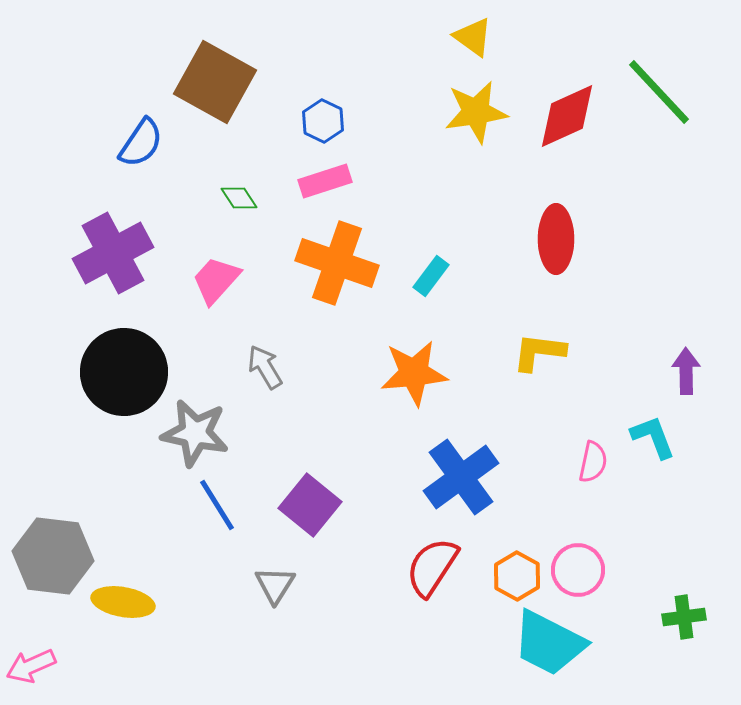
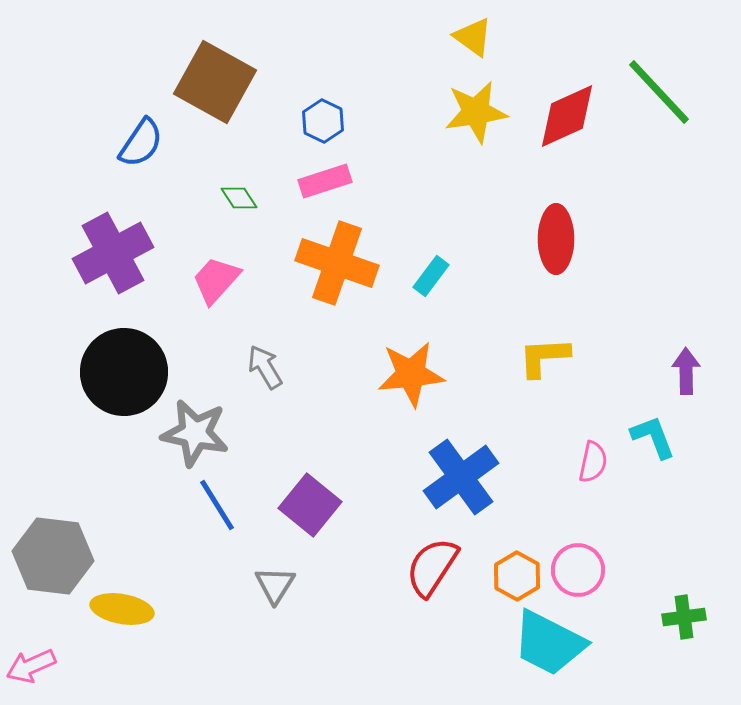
yellow L-shape: moved 5 px right, 5 px down; rotated 10 degrees counterclockwise
orange star: moved 3 px left, 1 px down
yellow ellipse: moved 1 px left, 7 px down
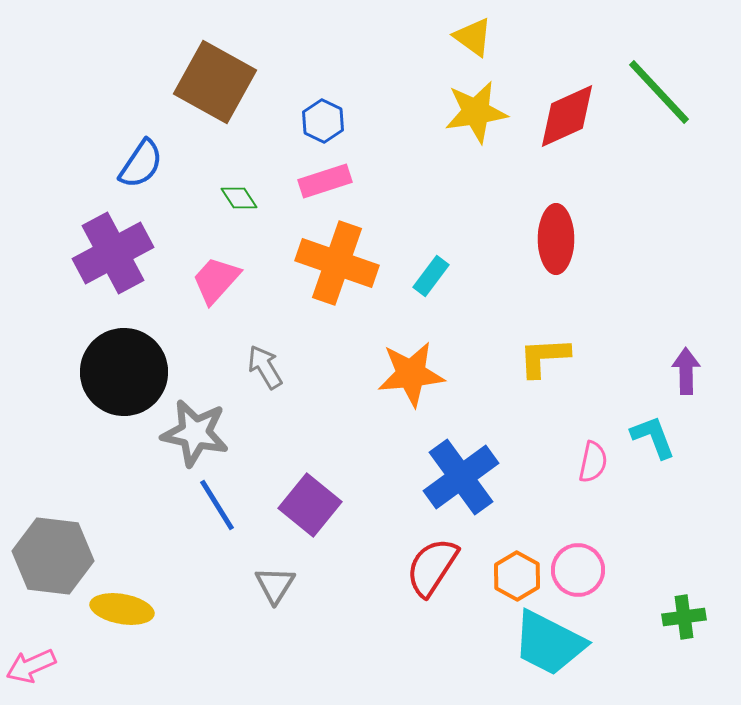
blue semicircle: moved 21 px down
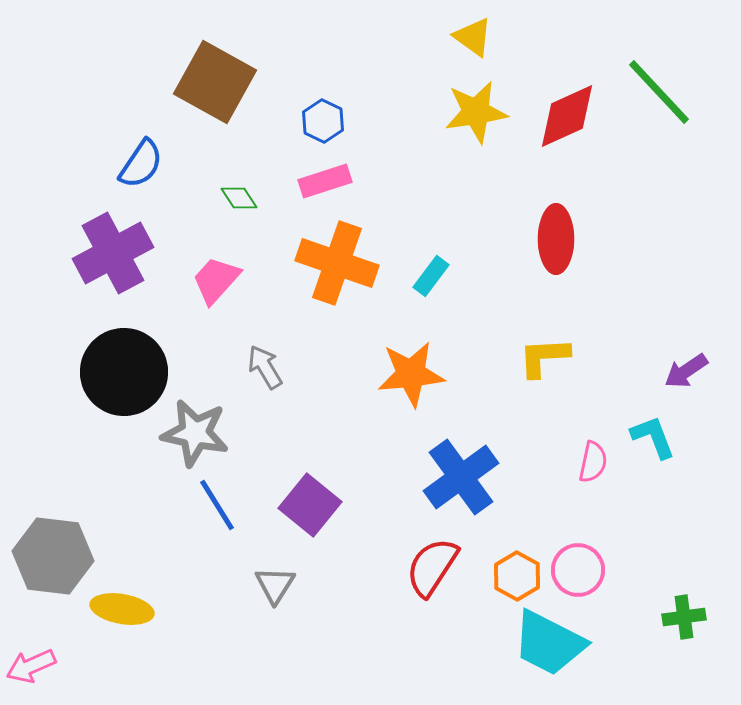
purple arrow: rotated 123 degrees counterclockwise
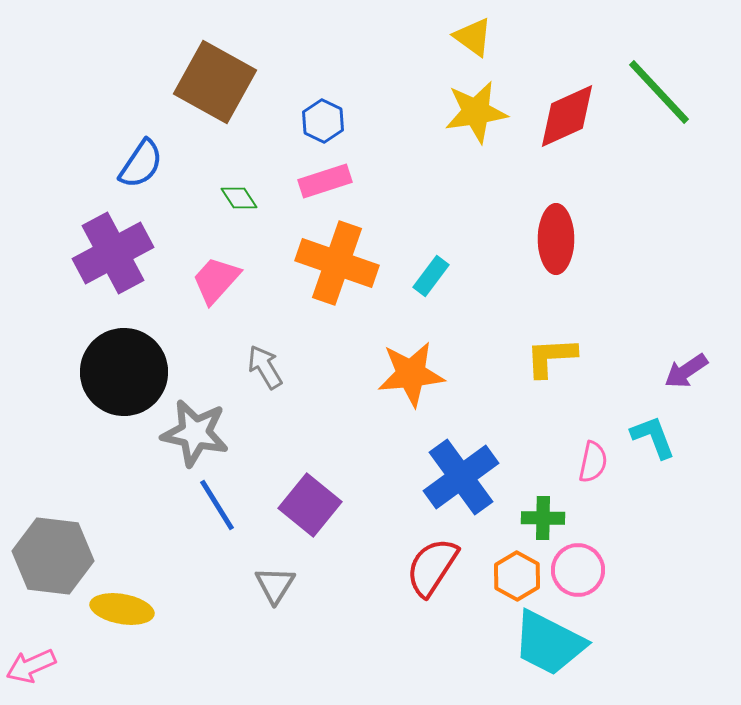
yellow L-shape: moved 7 px right
green cross: moved 141 px left, 99 px up; rotated 9 degrees clockwise
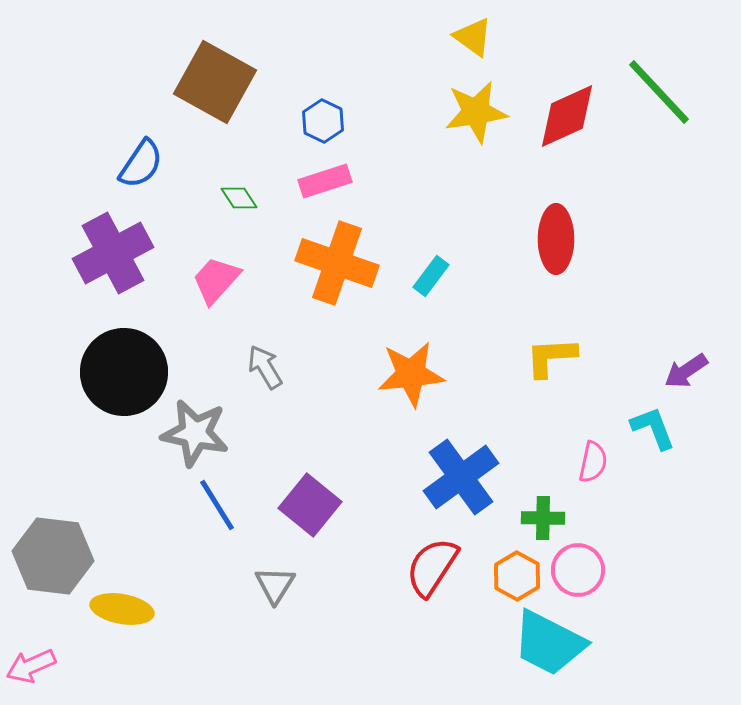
cyan L-shape: moved 9 px up
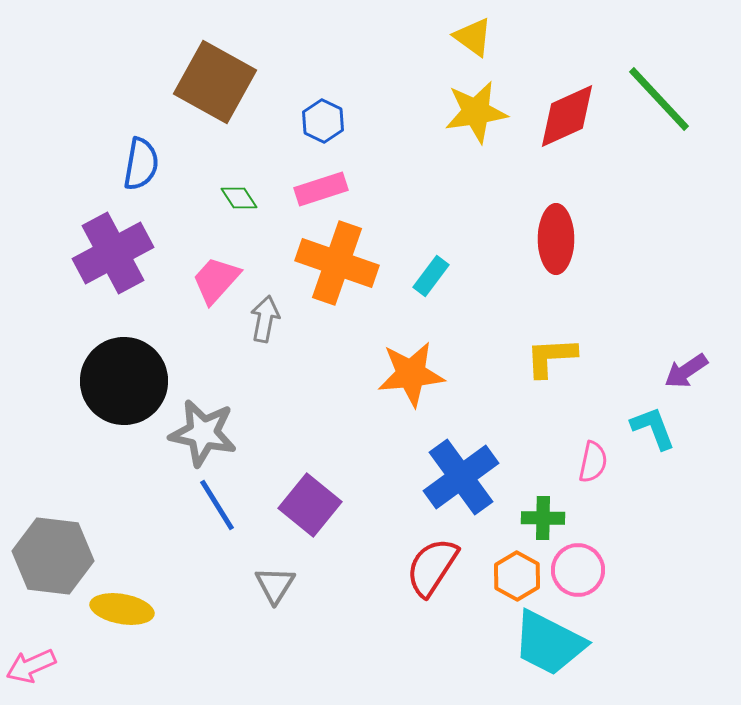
green line: moved 7 px down
blue semicircle: rotated 24 degrees counterclockwise
pink rectangle: moved 4 px left, 8 px down
gray arrow: moved 48 px up; rotated 42 degrees clockwise
black circle: moved 9 px down
gray star: moved 8 px right
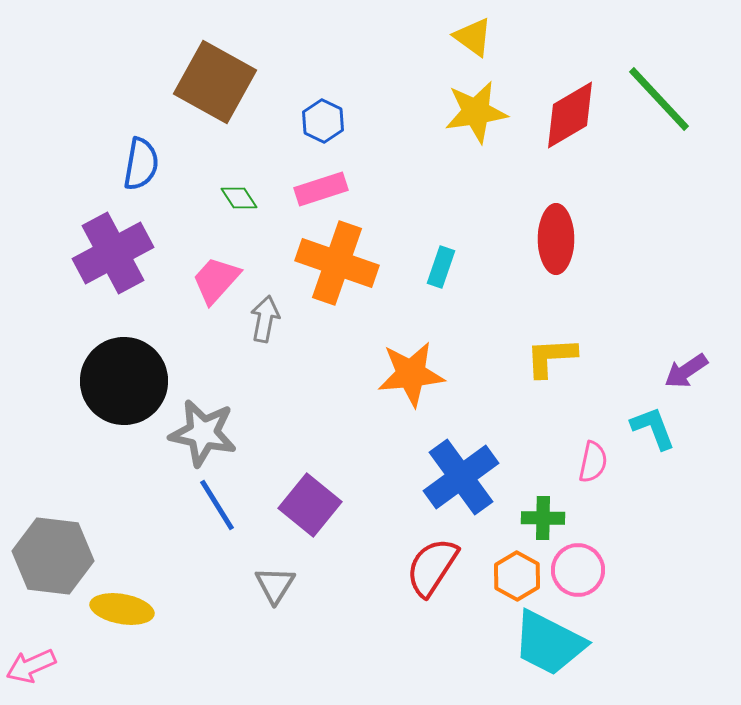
red diamond: moved 3 px right, 1 px up; rotated 6 degrees counterclockwise
cyan rectangle: moved 10 px right, 9 px up; rotated 18 degrees counterclockwise
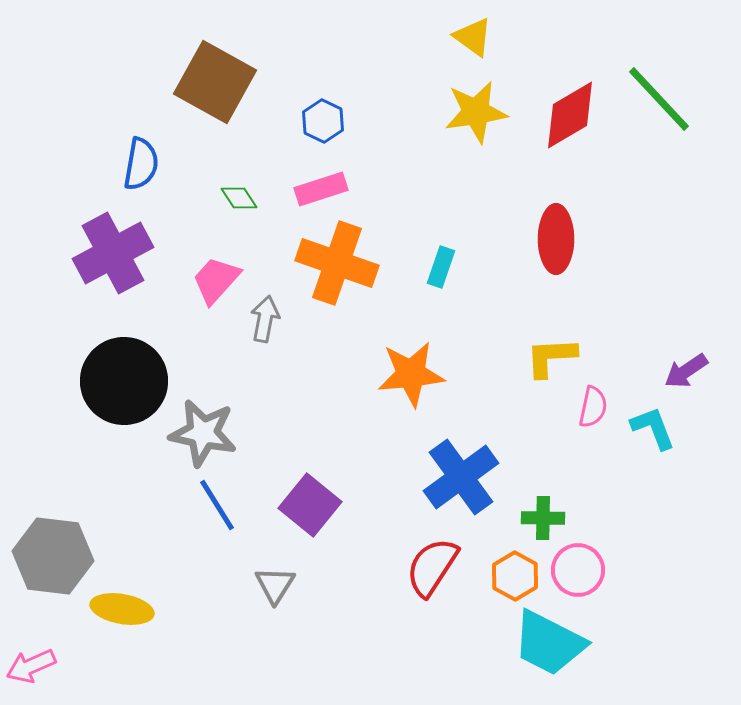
pink semicircle: moved 55 px up
orange hexagon: moved 2 px left
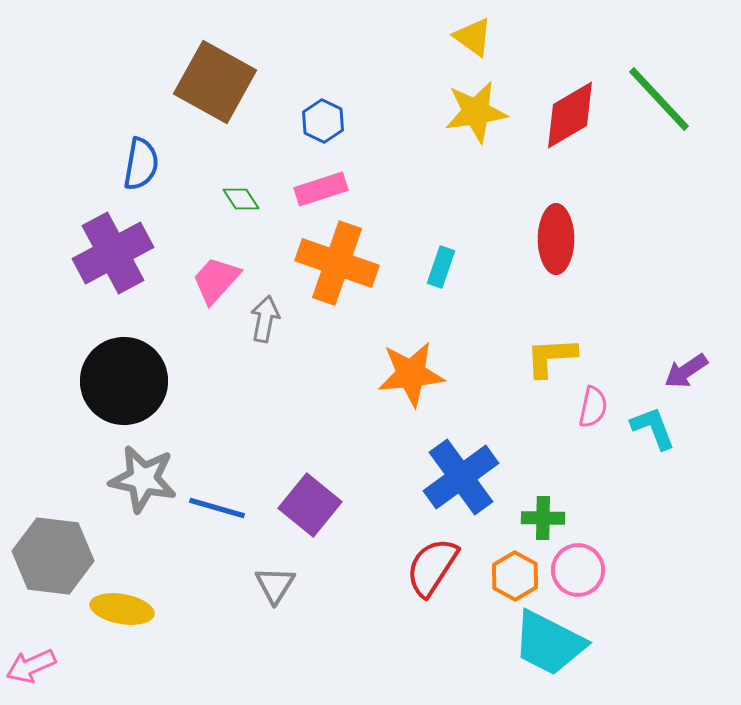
green diamond: moved 2 px right, 1 px down
gray star: moved 60 px left, 46 px down
blue line: moved 3 px down; rotated 42 degrees counterclockwise
